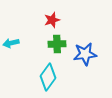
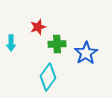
red star: moved 14 px left, 7 px down
cyan arrow: rotated 77 degrees counterclockwise
blue star: moved 1 px right, 1 px up; rotated 25 degrees counterclockwise
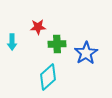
red star: rotated 14 degrees clockwise
cyan arrow: moved 1 px right, 1 px up
cyan diamond: rotated 12 degrees clockwise
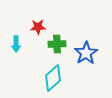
cyan arrow: moved 4 px right, 2 px down
cyan diamond: moved 5 px right, 1 px down
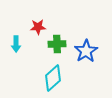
blue star: moved 2 px up
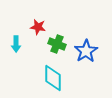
red star: rotated 14 degrees clockwise
green cross: rotated 24 degrees clockwise
cyan diamond: rotated 48 degrees counterclockwise
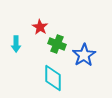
red star: moved 2 px right; rotated 21 degrees clockwise
blue star: moved 2 px left, 4 px down
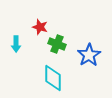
red star: rotated 14 degrees counterclockwise
blue star: moved 5 px right
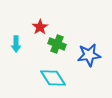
red star: rotated 21 degrees clockwise
blue star: rotated 25 degrees clockwise
cyan diamond: rotated 32 degrees counterclockwise
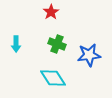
red star: moved 11 px right, 15 px up
